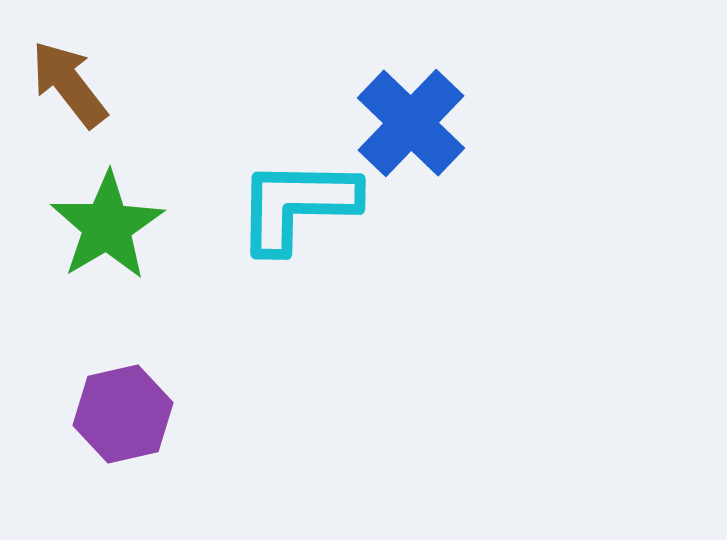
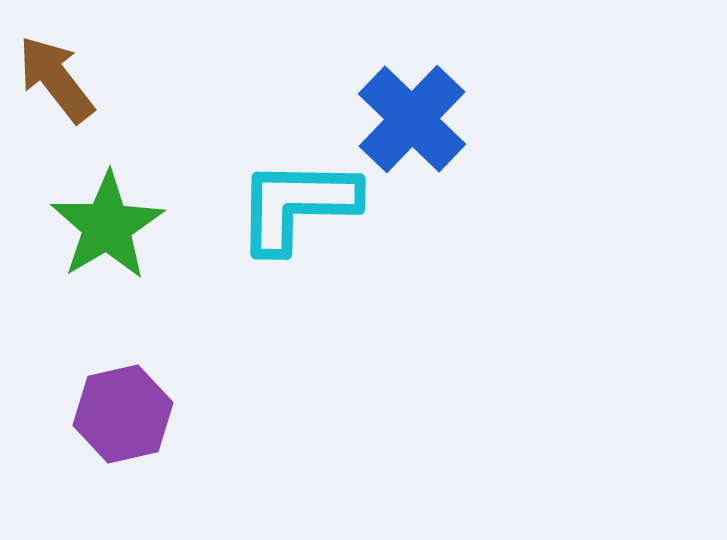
brown arrow: moved 13 px left, 5 px up
blue cross: moved 1 px right, 4 px up
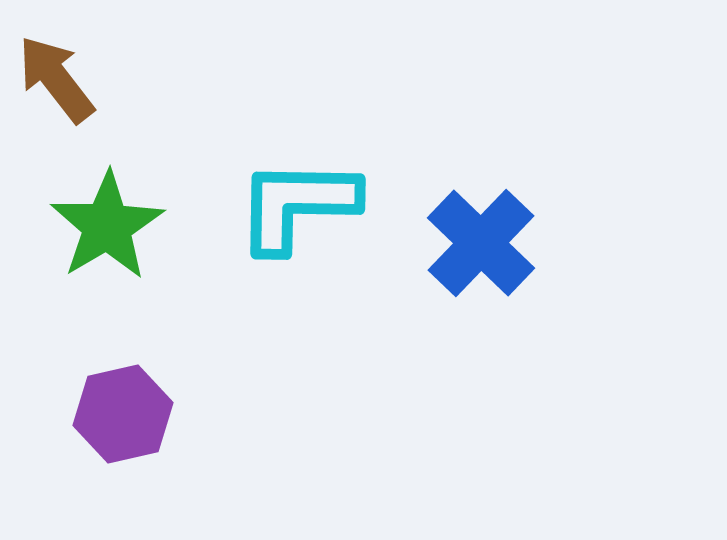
blue cross: moved 69 px right, 124 px down
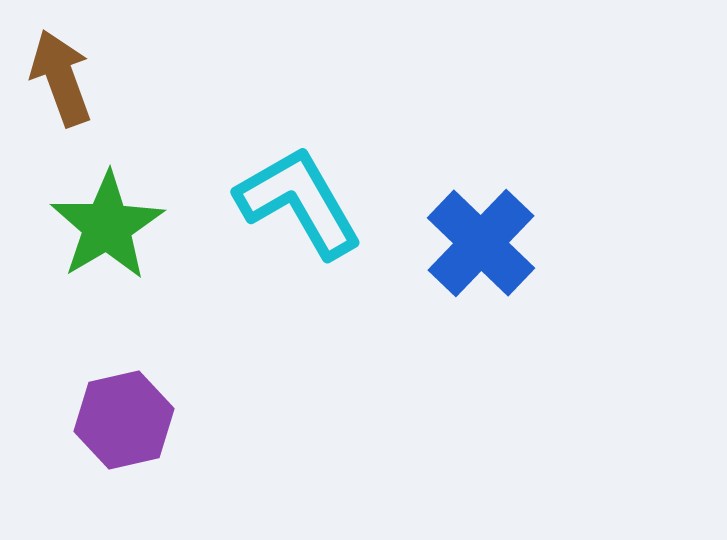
brown arrow: moved 5 px right, 1 px up; rotated 18 degrees clockwise
cyan L-shape: moved 2 px right, 3 px up; rotated 59 degrees clockwise
purple hexagon: moved 1 px right, 6 px down
